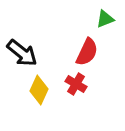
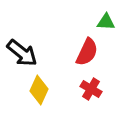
green triangle: moved 1 px right, 3 px down; rotated 24 degrees clockwise
red cross: moved 15 px right, 5 px down
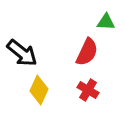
red cross: moved 3 px left, 1 px down
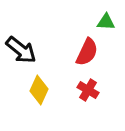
black arrow: moved 1 px left, 3 px up
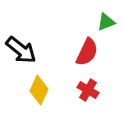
green triangle: rotated 24 degrees counterclockwise
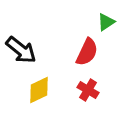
green triangle: rotated 12 degrees counterclockwise
yellow diamond: rotated 40 degrees clockwise
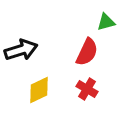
green triangle: rotated 18 degrees clockwise
black arrow: rotated 56 degrees counterclockwise
red cross: moved 1 px left, 1 px up
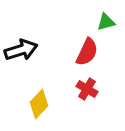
yellow diamond: moved 14 px down; rotated 20 degrees counterclockwise
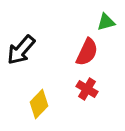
black arrow: rotated 148 degrees clockwise
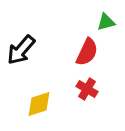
yellow diamond: rotated 28 degrees clockwise
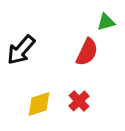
red cross: moved 8 px left, 12 px down; rotated 15 degrees clockwise
